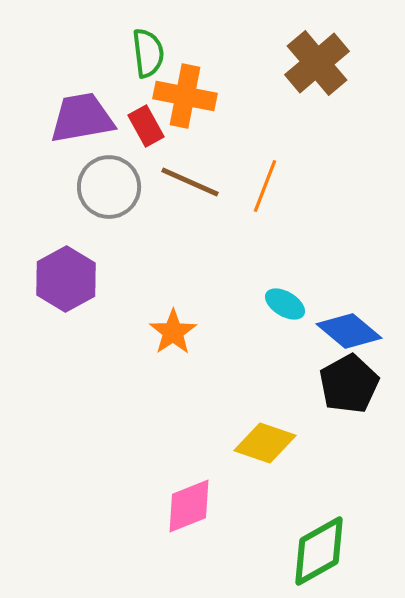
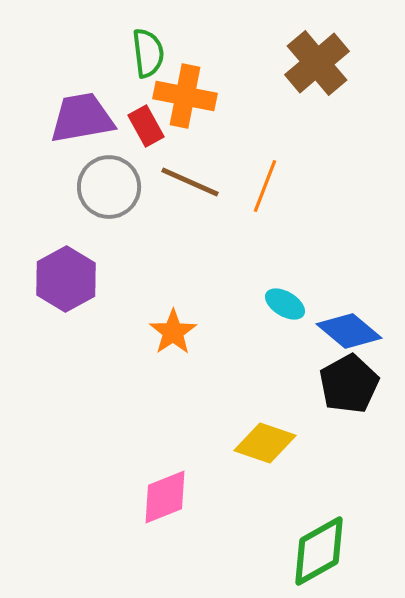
pink diamond: moved 24 px left, 9 px up
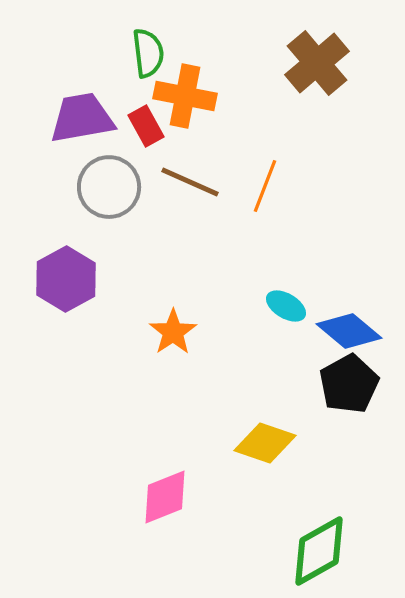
cyan ellipse: moved 1 px right, 2 px down
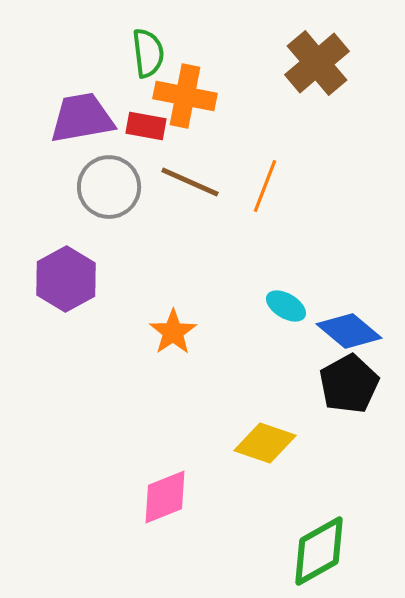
red rectangle: rotated 51 degrees counterclockwise
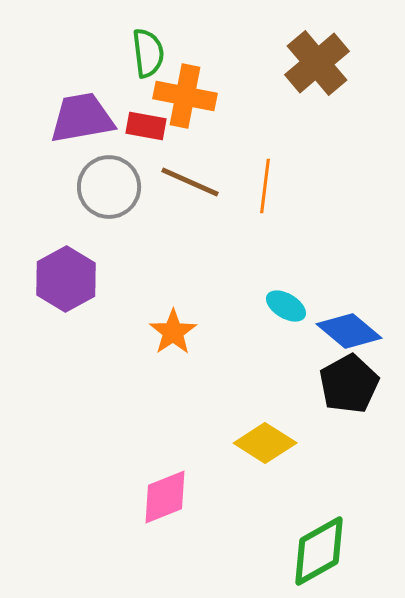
orange line: rotated 14 degrees counterclockwise
yellow diamond: rotated 14 degrees clockwise
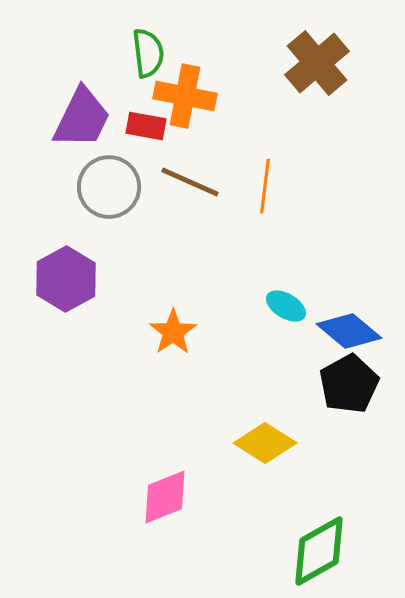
purple trapezoid: rotated 126 degrees clockwise
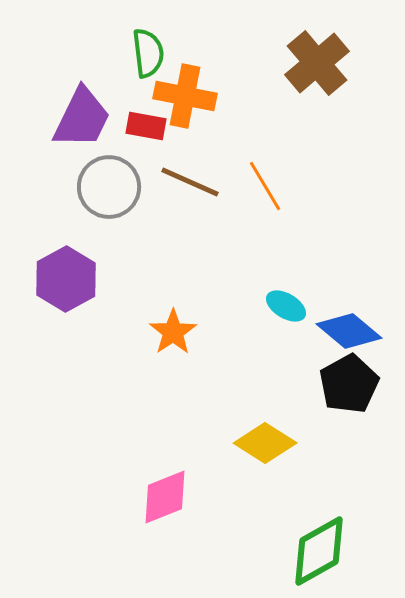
orange line: rotated 38 degrees counterclockwise
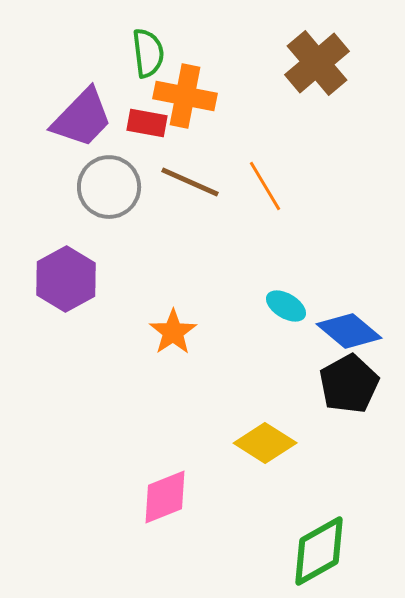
purple trapezoid: rotated 18 degrees clockwise
red rectangle: moved 1 px right, 3 px up
